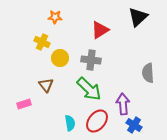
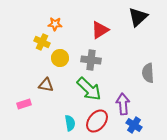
orange star: moved 7 px down
brown triangle: rotated 42 degrees counterclockwise
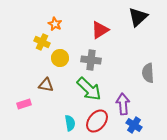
orange star: rotated 24 degrees clockwise
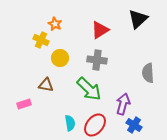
black triangle: moved 2 px down
yellow cross: moved 1 px left, 2 px up
gray cross: moved 6 px right
purple arrow: rotated 20 degrees clockwise
red ellipse: moved 2 px left, 4 px down
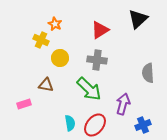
blue cross: moved 9 px right; rotated 35 degrees clockwise
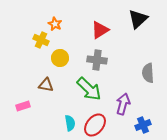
pink rectangle: moved 1 px left, 2 px down
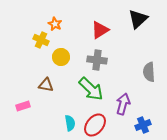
yellow circle: moved 1 px right, 1 px up
gray semicircle: moved 1 px right, 1 px up
green arrow: moved 2 px right
